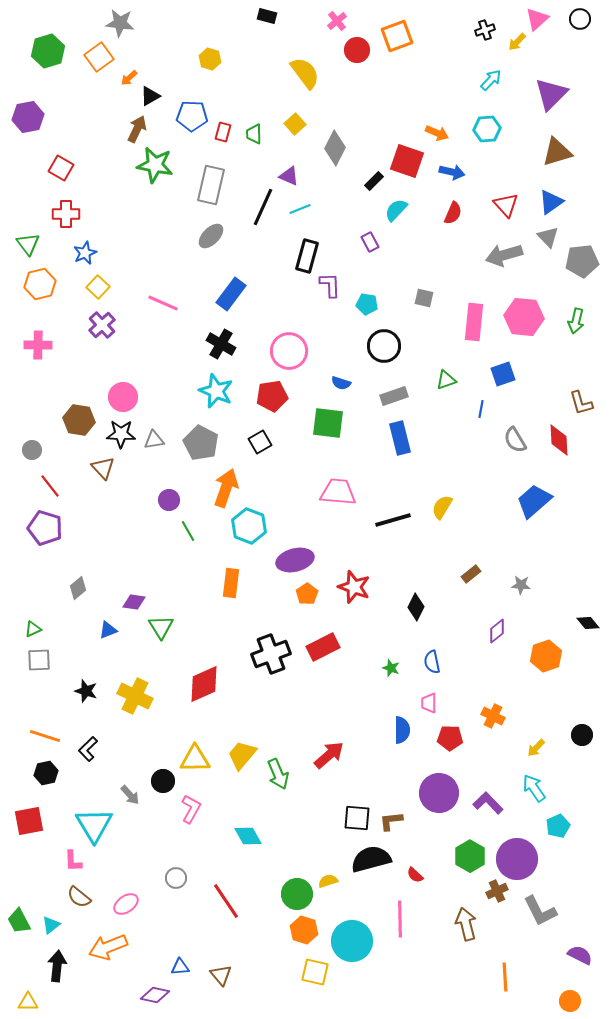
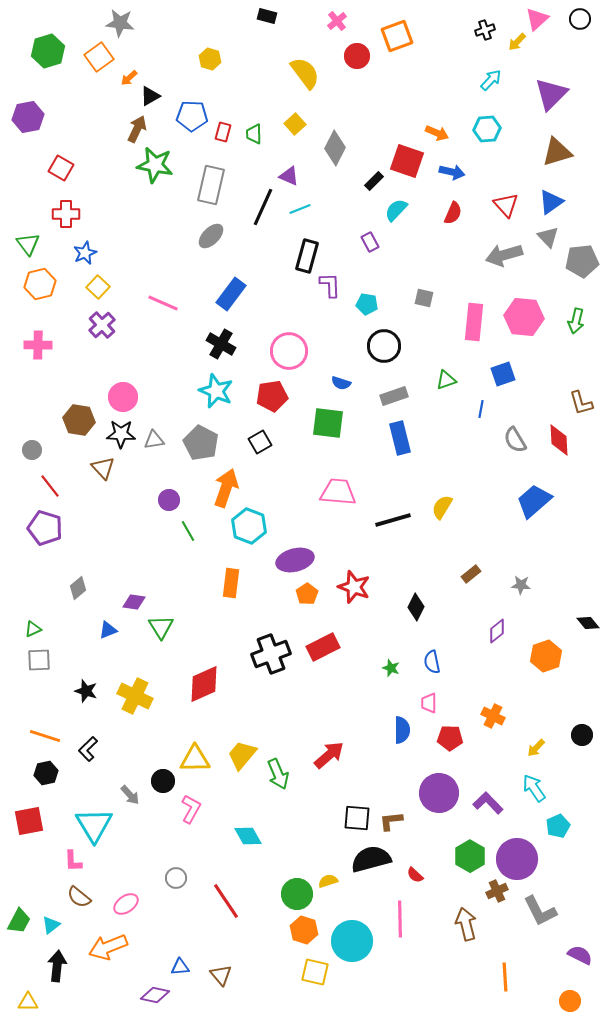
red circle at (357, 50): moved 6 px down
green trapezoid at (19, 921): rotated 124 degrees counterclockwise
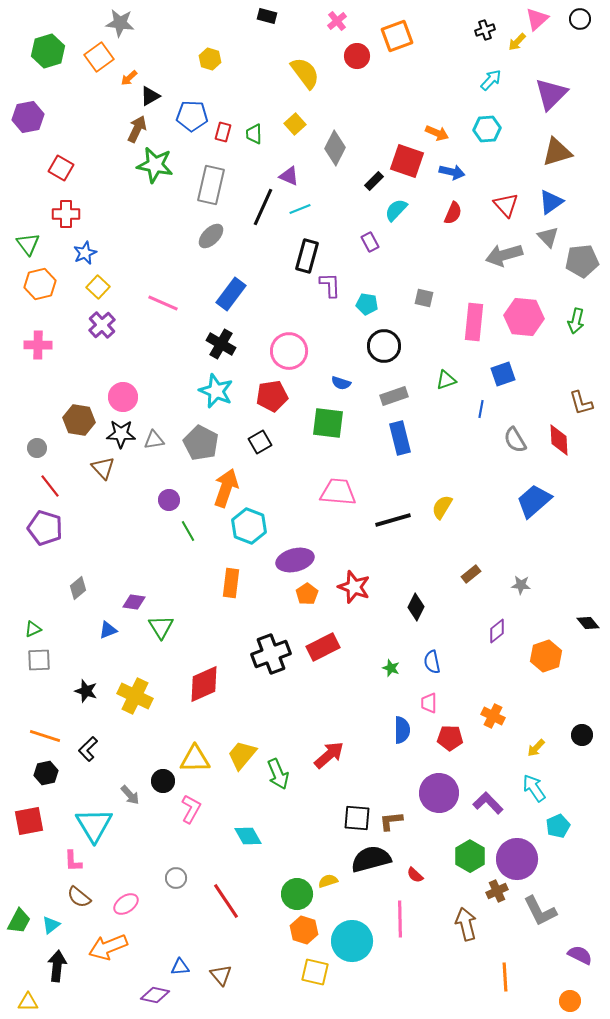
gray circle at (32, 450): moved 5 px right, 2 px up
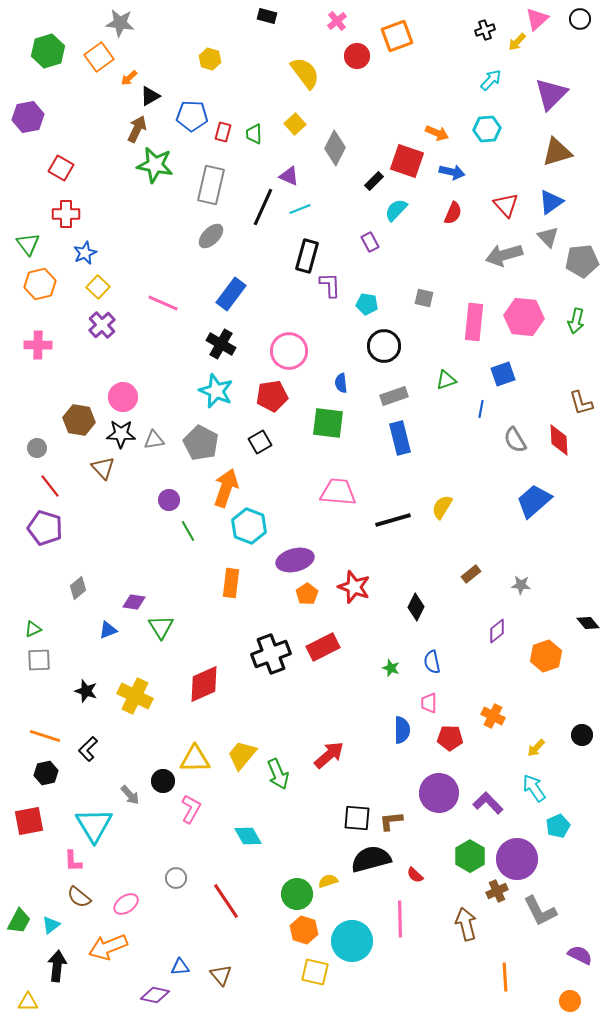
blue semicircle at (341, 383): rotated 66 degrees clockwise
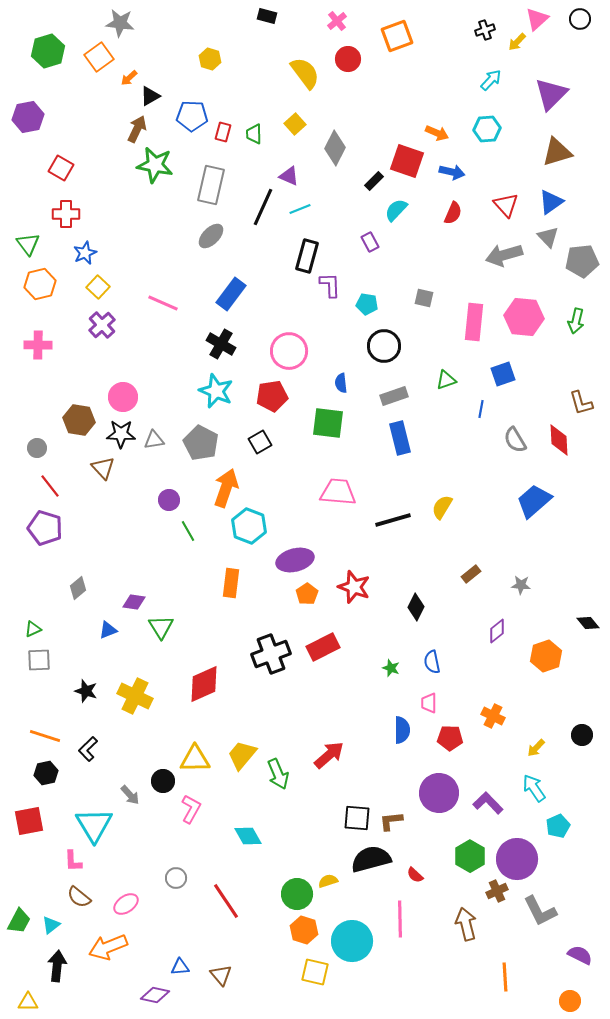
red circle at (357, 56): moved 9 px left, 3 px down
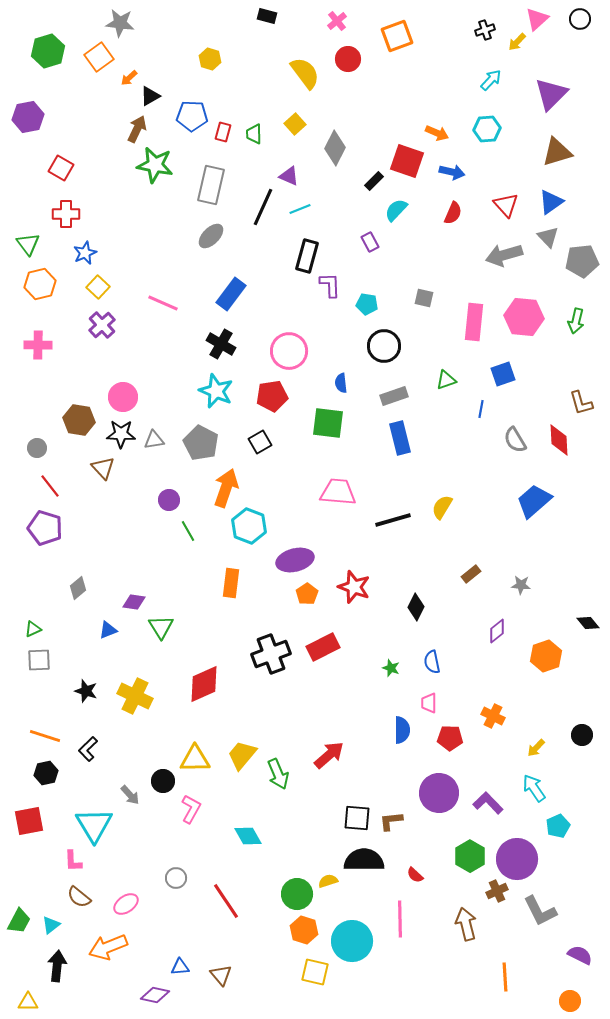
black semicircle at (371, 859): moved 7 px left, 1 px down; rotated 15 degrees clockwise
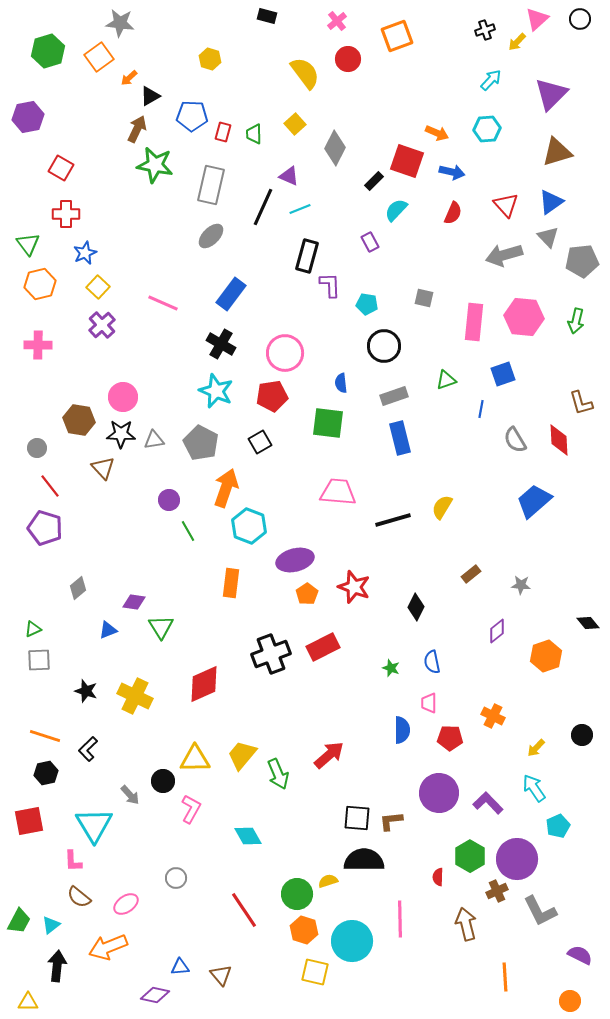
pink circle at (289, 351): moved 4 px left, 2 px down
red semicircle at (415, 875): moved 23 px right, 2 px down; rotated 48 degrees clockwise
red line at (226, 901): moved 18 px right, 9 px down
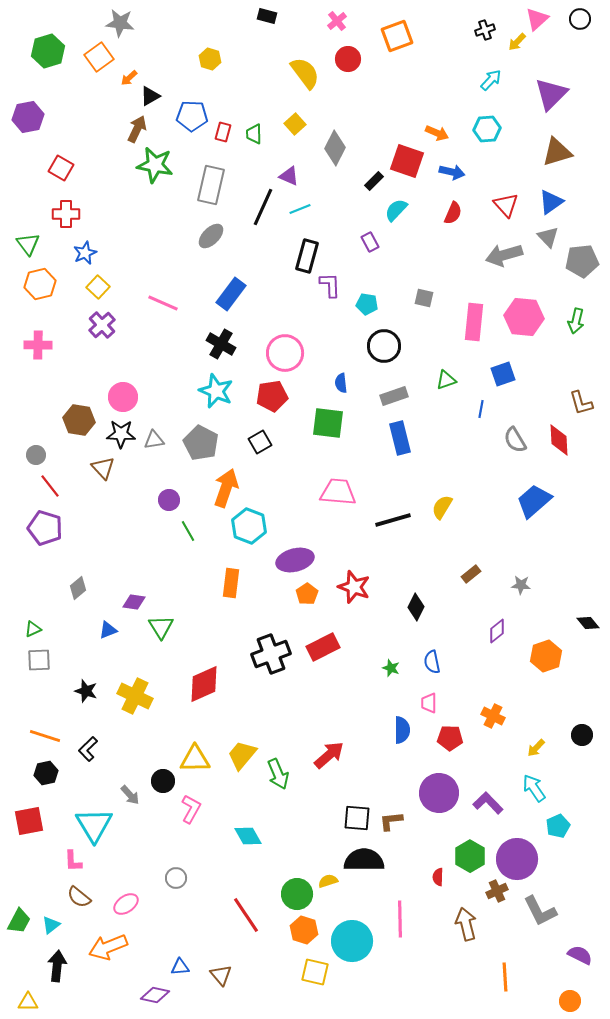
gray circle at (37, 448): moved 1 px left, 7 px down
red line at (244, 910): moved 2 px right, 5 px down
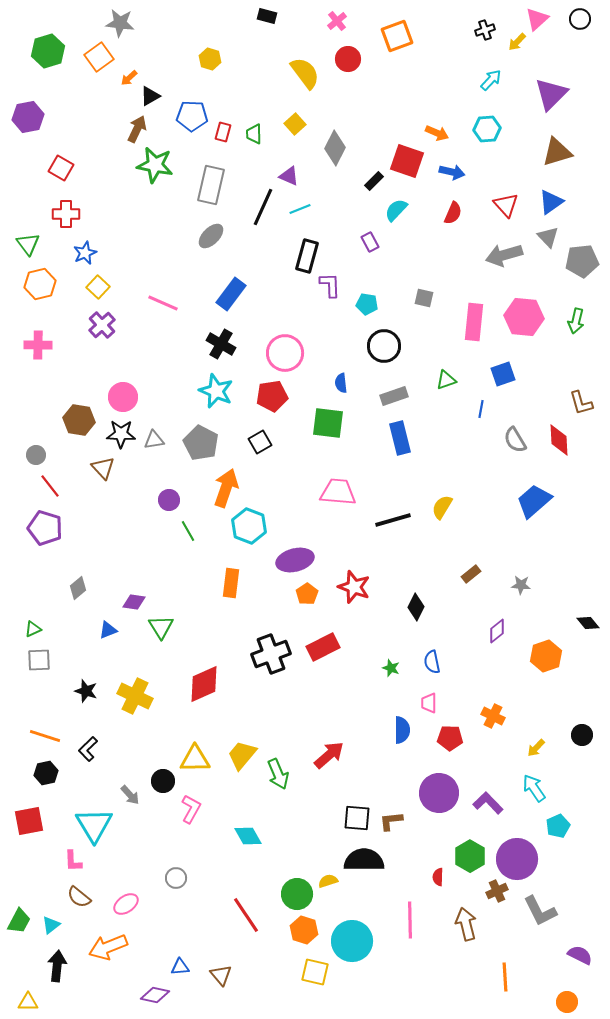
pink line at (400, 919): moved 10 px right, 1 px down
orange circle at (570, 1001): moved 3 px left, 1 px down
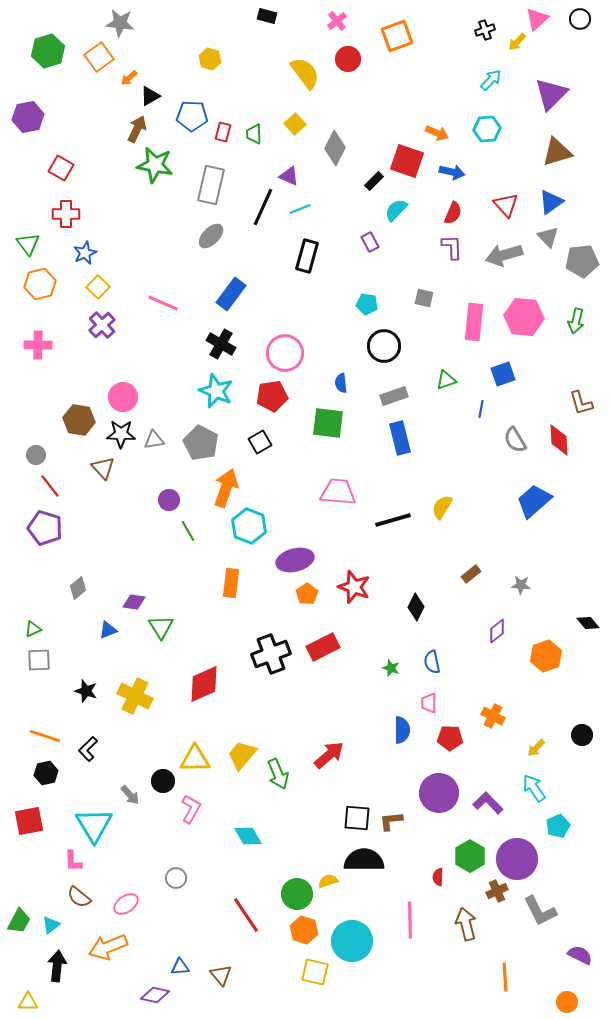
purple L-shape at (330, 285): moved 122 px right, 38 px up
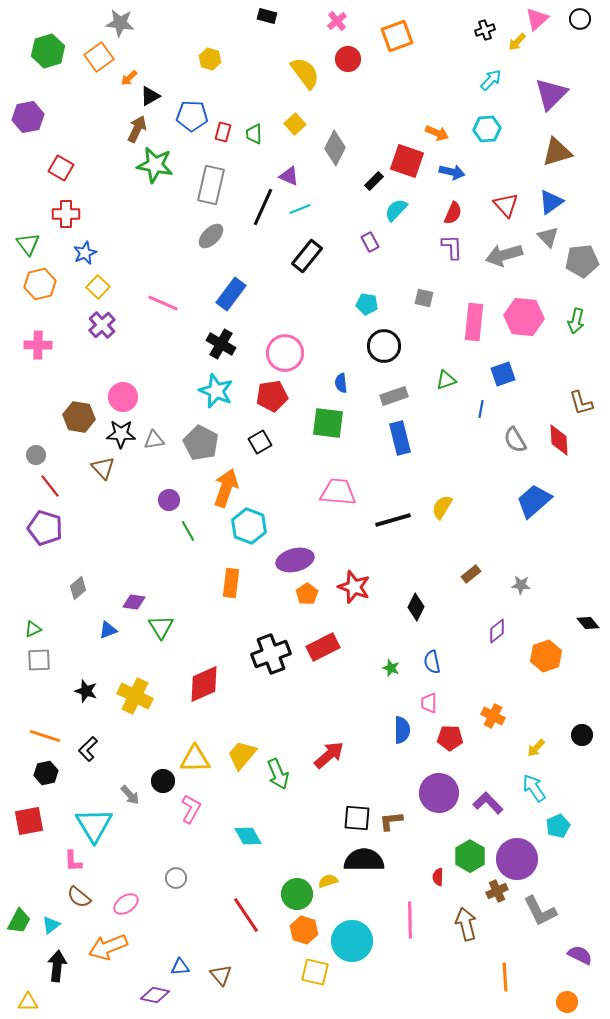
black rectangle at (307, 256): rotated 24 degrees clockwise
brown hexagon at (79, 420): moved 3 px up
